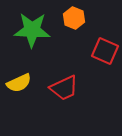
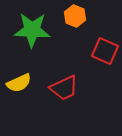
orange hexagon: moved 1 px right, 2 px up
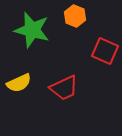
green star: rotated 12 degrees clockwise
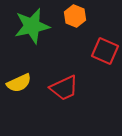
green star: moved 4 px up; rotated 27 degrees counterclockwise
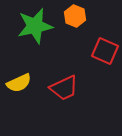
green star: moved 3 px right
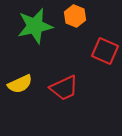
yellow semicircle: moved 1 px right, 1 px down
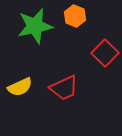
red square: moved 2 px down; rotated 20 degrees clockwise
yellow semicircle: moved 3 px down
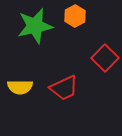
orange hexagon: rotated 10 degrees clockwise
red square: moved 5 px down
yellow semicircle: rotated 25 degrees clockwise
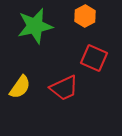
orange hexagon: moved 10 px right
red square: moved 11 px left; rotated 20 degrees counterclockwise
yellow semicircle: rotated 55 degrees counterclockwise
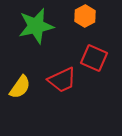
green star: moved 1 px right
red trapezoid: moved 2 px left, 8 px up
